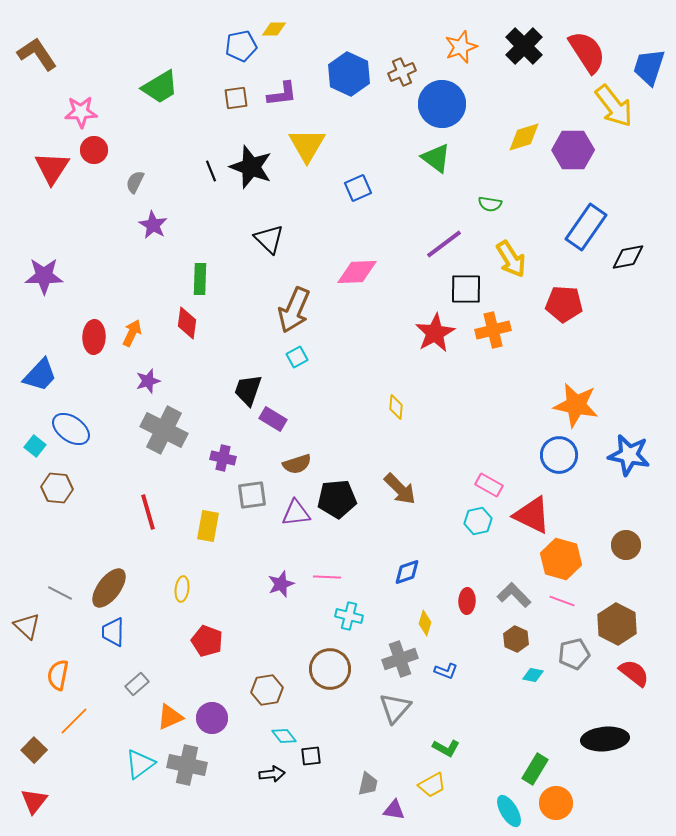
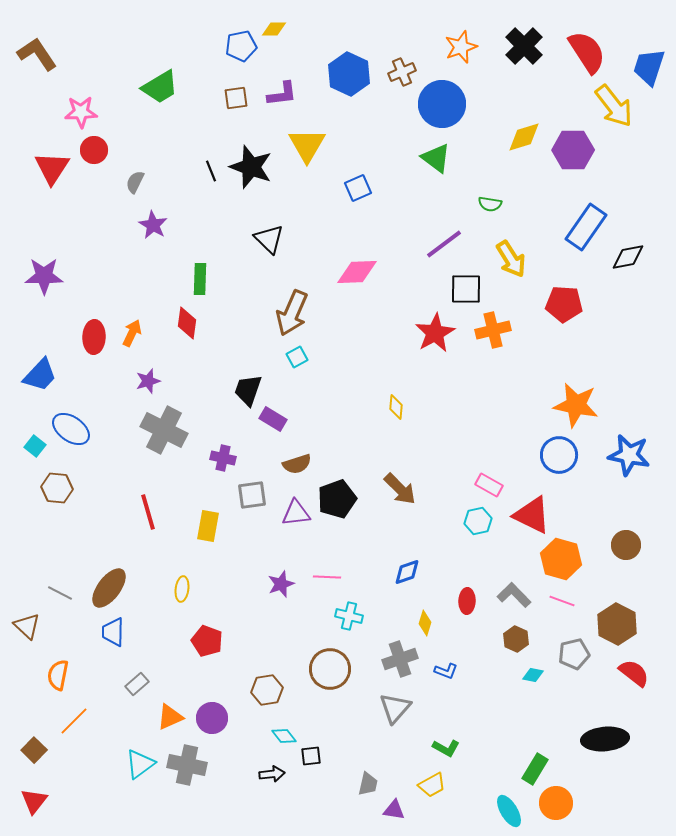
brown arrow at (294, 310): moved 2 px left, 3 px down
black pentagon at (337, 499): rotated 15 degrees counterclockwise
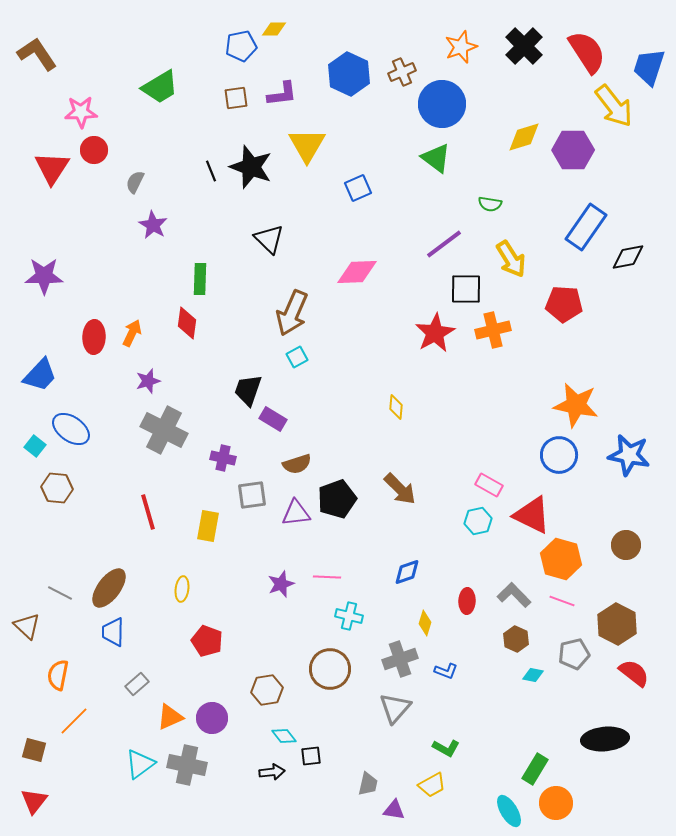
brown square at (34, 750): rotated 30 degrees counterclockwise
black arrow at (272, 774): moved 2 px up
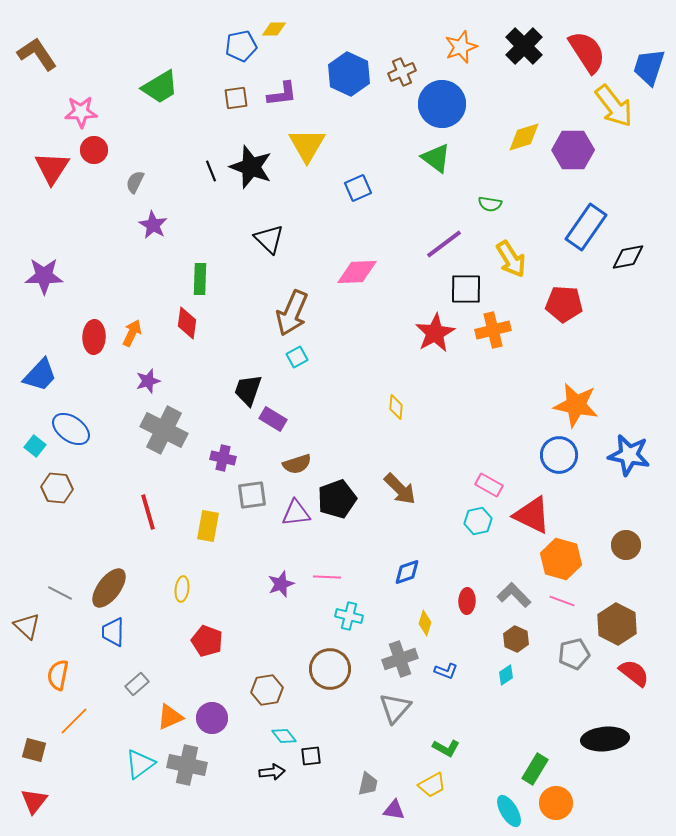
cyan diamond at (533, 675): moved 27 px left; rotated 45 degrees counterclockwise
